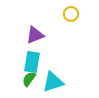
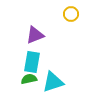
green semicircle: rotated 42 degrees clockwise
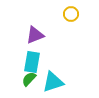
green semicircle: rotated 35 degrees counterclockwise
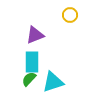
yellow circle: moved 1 px left, 1 px down
cyan rectangle: rotated 10 degrees counterclockwise
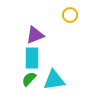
cyan rectangle: moved 4 px up
cyan triangle: moved 1 px right, 2 px up; rotated 10 degrees clockwise
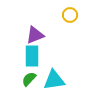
cyan rectangle: moved 2 px up
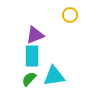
cyan triangle: moved 4 px up
